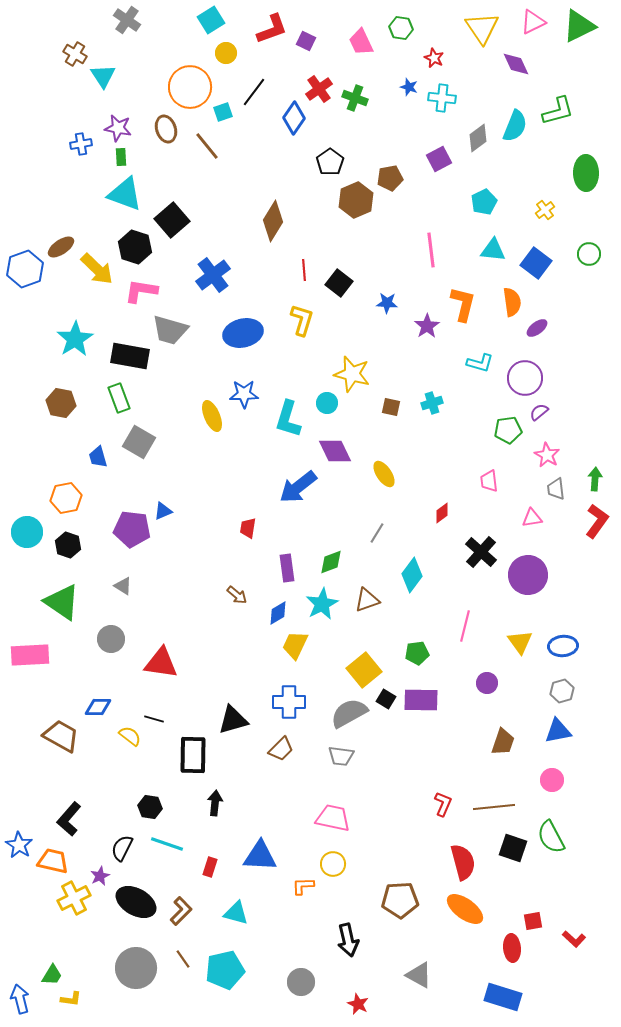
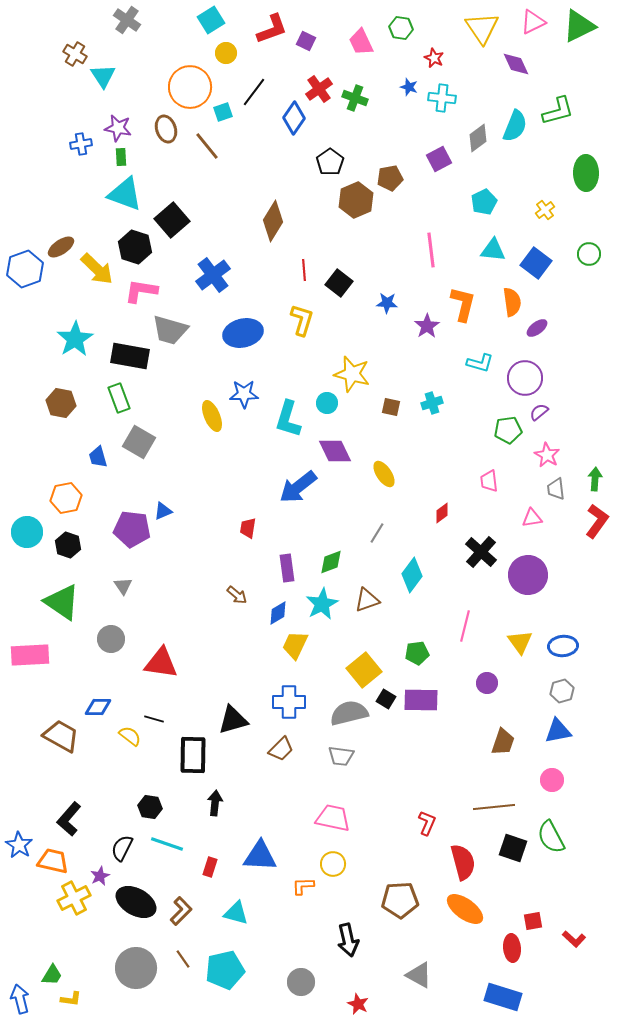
gray triangle at (123, 586): rotated 24 degrees clockwise
gray semicircle at (349, 713): rotated 15 degrees clockwise
red L-shape at (443, 804): moved 16 px left, 19 px down
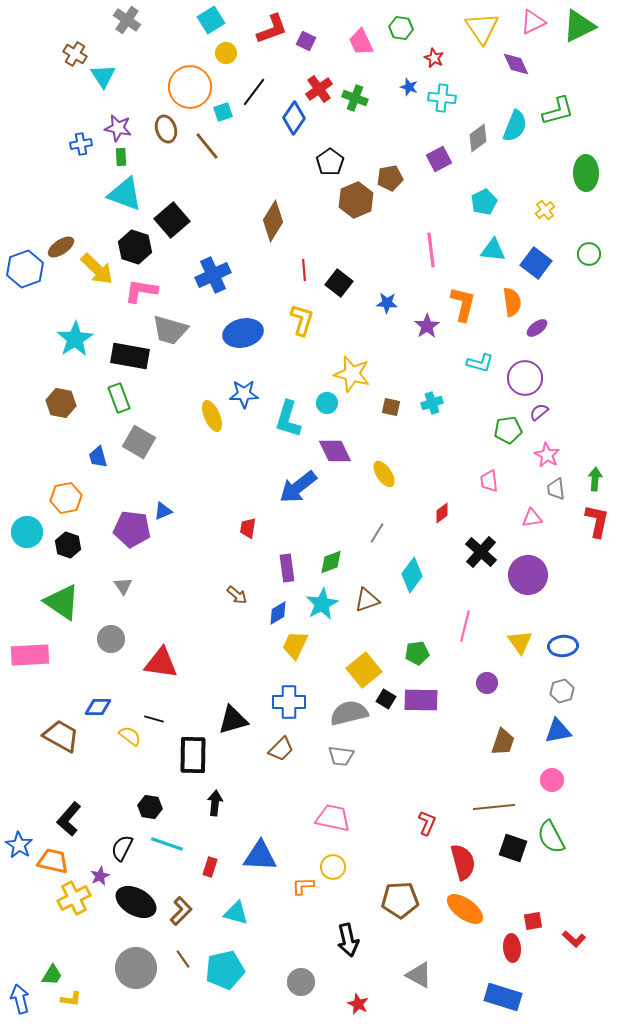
blue cross at (213, 275): rotated 12 degrees clockwise
red L-shape at (597, 521): rotated 24 degrees counterclockwise
yellow circle at (333, 864): moved 3 px down
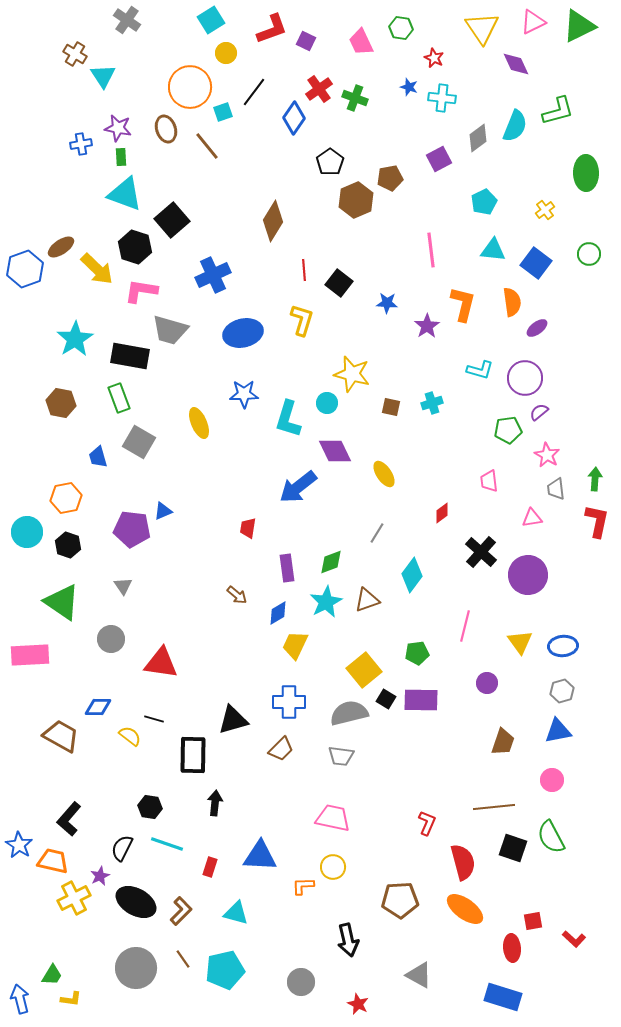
cyan L-shape at (480, 363): moved 7 px down
yellow ellipse at (212, 416): moved 13 px left, 7 px down
cyan star at (322, 604): moved 4 px right, 2 px up
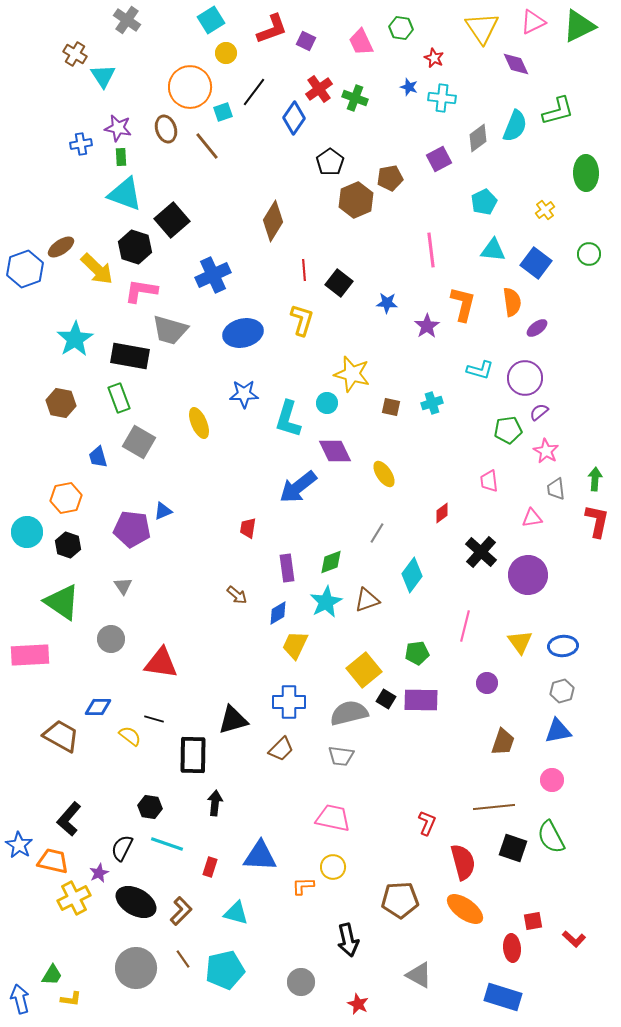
pink star at (547, 455): moved 1 px left, 4 px up
purple star at (100, 876): moved 1 px left, 3 px up
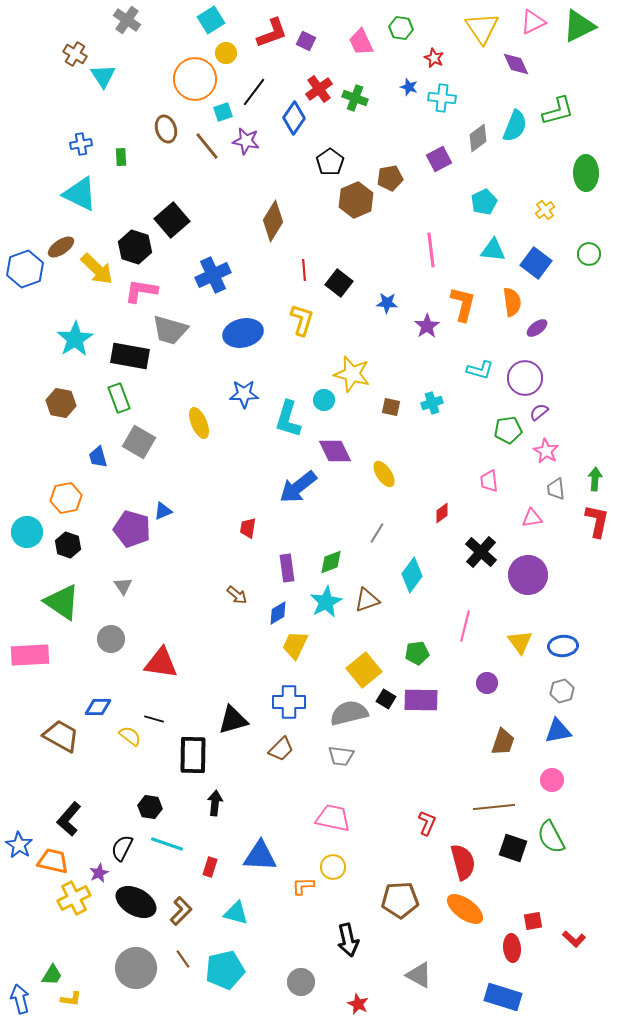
red L-shape at (272, 29): moved 4 px down
orange circle at (190, 87): moved 5 px right, 8 px up
purple star at (118, 128): moved 128 px right, 13 px down
cyan triangle at (125, 194): moved 45 px left; rotated 6 degrees clockwise
cyan circle at (327, 403): moved 3 px left, 3 px up
purple pentagon at (132, 529): rotated 9 degrees clockwise
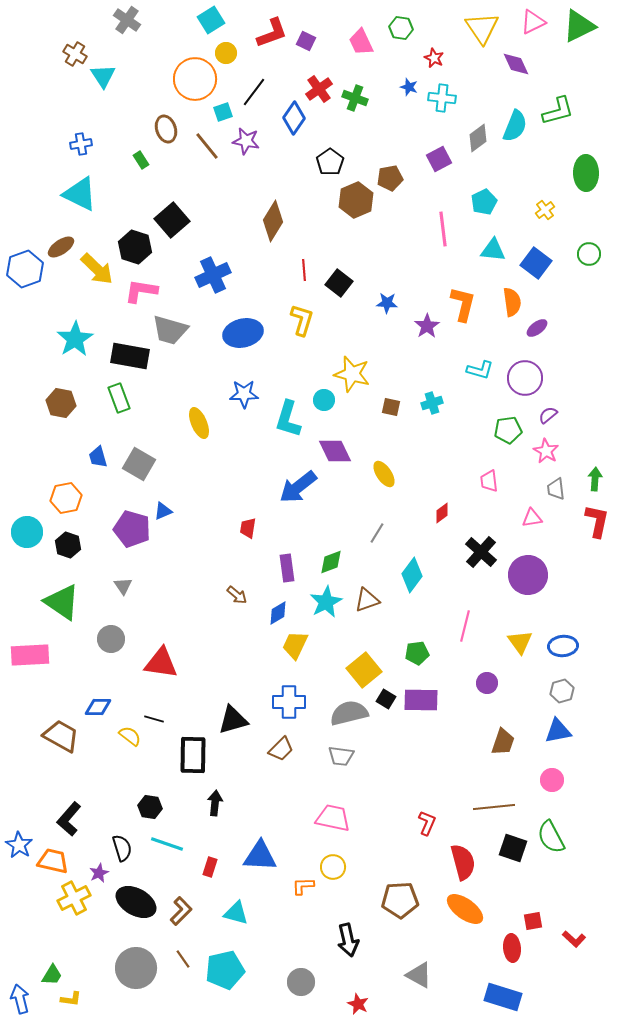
green rectangle at (121, 157): moved 20 px right, 3 px down; rotated 30 degrees counterclockwise
pink line at (431, 250): moved 12 px right, 21 px up
purple semicircle at (539, 412): moved 9 px right, 3 px down
gray square at (139, 442): moved 22 px down
black semicircle at (122, 848): rotated 136 degrees clockwise
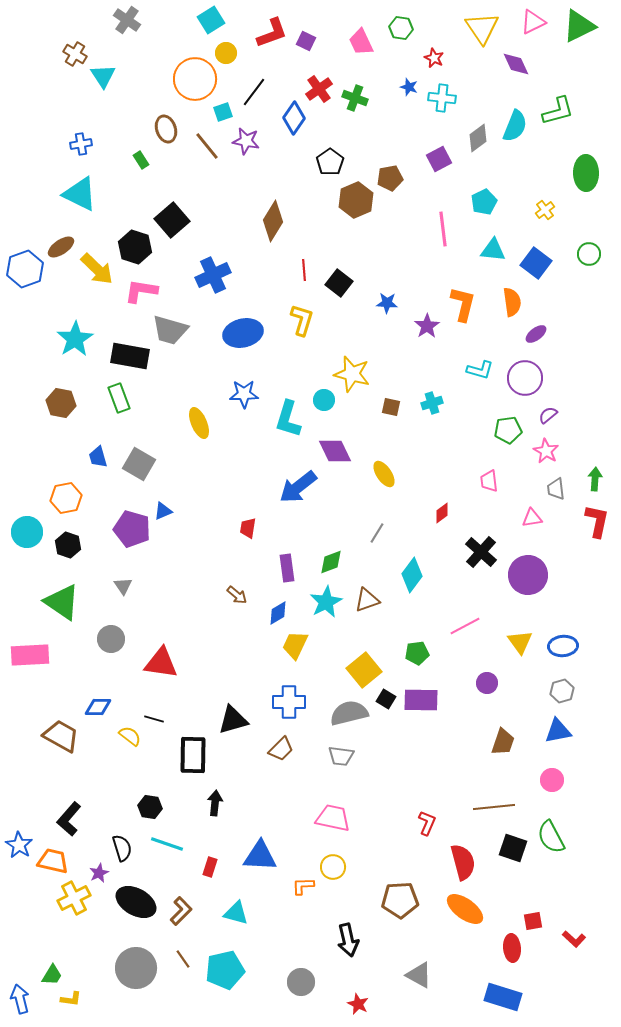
purple ellipse at (537, 328): moved 1 px left, 6 px down
pink line at (465, 626): rotated 48 degrees clockwise
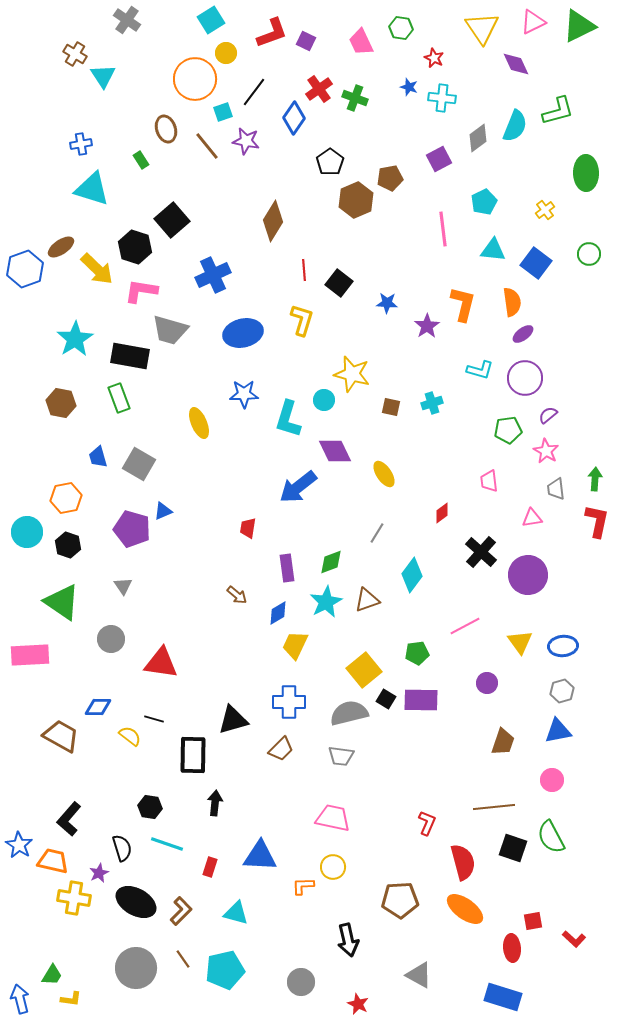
cyan triangle at (80, 194): moved 12 px right, 5 px up; rotated 9 degrees counterclockwise
purple ellipse at (536, 334): moved 13 px left
yellow cross at (74, 898): rotated 36 degrees clockwise
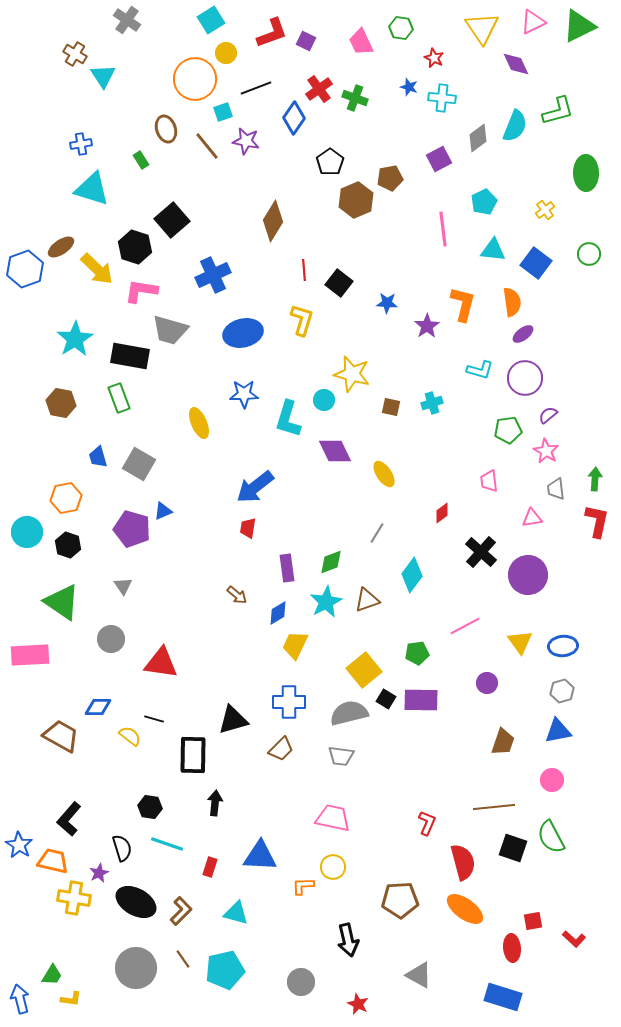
black line at (254, 92): moved 2 px right, 4 px up; rotated 32 degrees clockwise
blue arrow at (298, 487): moved 43 px left
